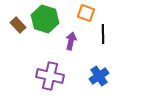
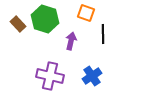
brown rectangle: moved 1 px up
blue cross: moved 7 px left
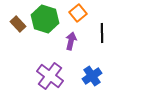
orange square: moved 8 px left; rotated 30 degrees clockwise
black line: moved 1 px left, 1 px up
purple cross: rotated 24 degrees clockwise
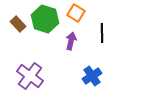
orange square: moved 2 px left; rotated 18 degrees counterclockwise
purple cross: moved 20 px left
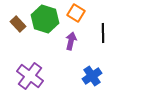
black line: moved 1 px right
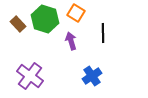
purple arrow: rotated 30 degrees counterclockwise
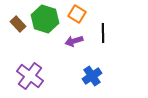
orange square: moved 1 px right, 1 px down
purple arrow: moved 3 px right; rotated 90 degrees counterclockwise
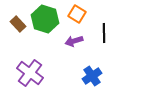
black line: moved 1 px right
purple cross: moved 3 px up
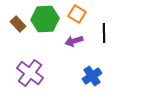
green hexagon: rotated 20 degrees counterclockwise
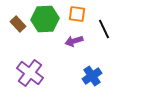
orange square: rotated 24 degrees counterclockwise
black line: moved 4 px up; rotated 24 degrees counterclockwise
